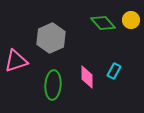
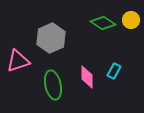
green diamond: rotated 15 degrees counterclockwise
pink triangle: moved 2 px right
green ellipse: rotated 16 degrees counterclockwise
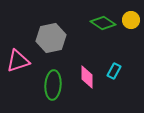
gray hexagon: rotated 12 degrees clockwise
green ellipse: rotated 16 degrees clockwise
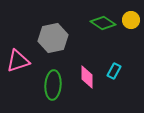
gray hexagon: moved 2 px right
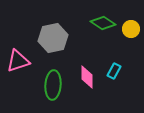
yellow circle: moved 9 px down
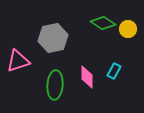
yellow circle: moved 3 px left
green ellipse: moved 2 px right
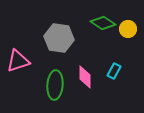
gray hexagon: moved 6 px right; rotated 20 degrees clockwise
pink diamond: moved 2 px left
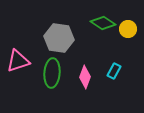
pink diamond: rotated 20 degrees clockwise
green ellipse: moved 3 px left, 12 px up
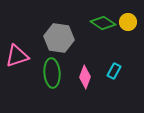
yellow circle: moved 7 px up
pink triangle: moved 1 px left, 5 px up
green ellipse: rotated 8 degrees counterclockwise
